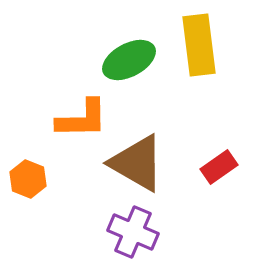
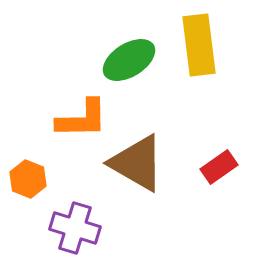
green ellipse: rotated 4 degrees counterclockwise
purple cross: moved 58 px left, 4 px up; rotated 6 degrees counterclockwise
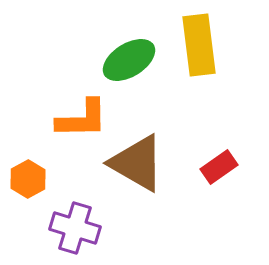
orange hexagon: rotated 9 degrees clockwise
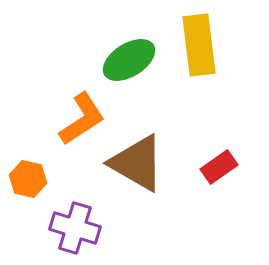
orange L-shape: rotated 32 degrees counterclockwise
orange hexagon: rotated 18 degrees counterclockwise
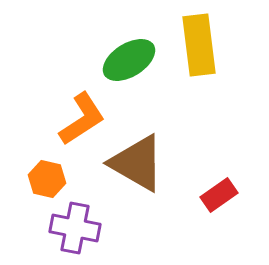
red rectangle: moved 28 px down
orange hexagon: moved 19 px right
purple cross: rotated 6 degrees counterclockwise
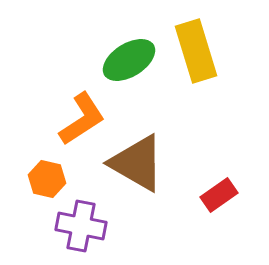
yellow rectangle: moved 3 px left, 6 px down; rotated 10 degrees counterclockwise
purple cross: moved 6 px right, 2 px up
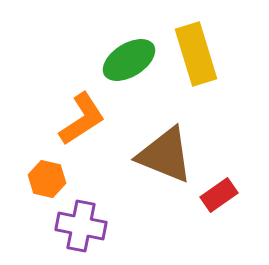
yellow rectangle: moved 3 px down
brown triangle: moved 28 px right, 8 px up; rotated 8 degrees counterclockwise
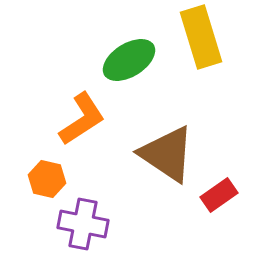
yellow rectangle: moved 5 px right, 17 px up
brown triangle: moved 2 px right, 1 px up; rotated 12 degrees clockwise
purple cross: moved 2 px right, 2 px up
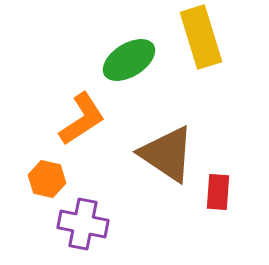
red rectangle: moved 1 px left, 3 px up; rotated 51 degrees counterclockwise
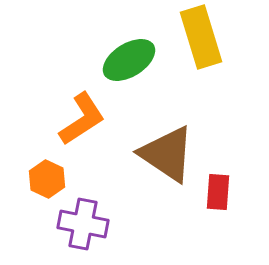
orange hexagon: rotated 12 degrees clockwise
